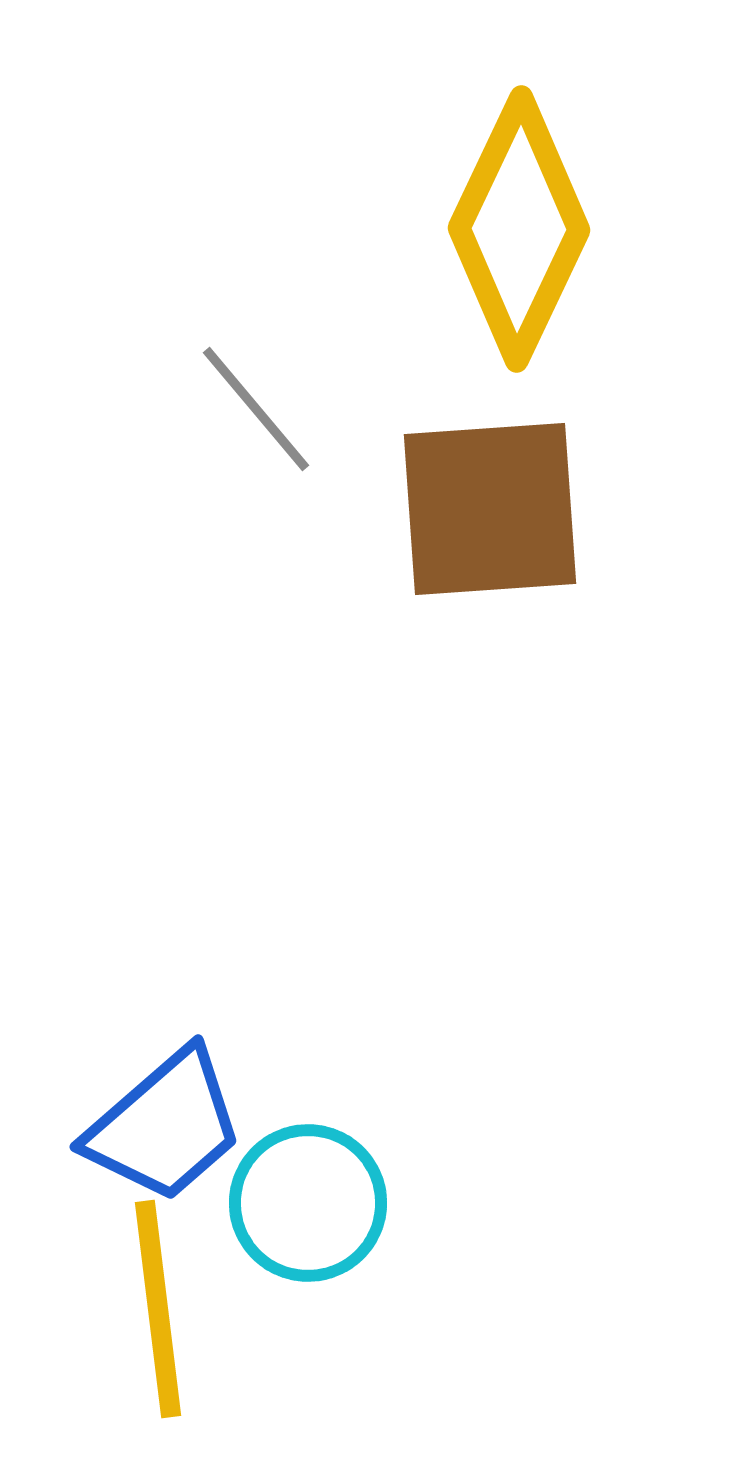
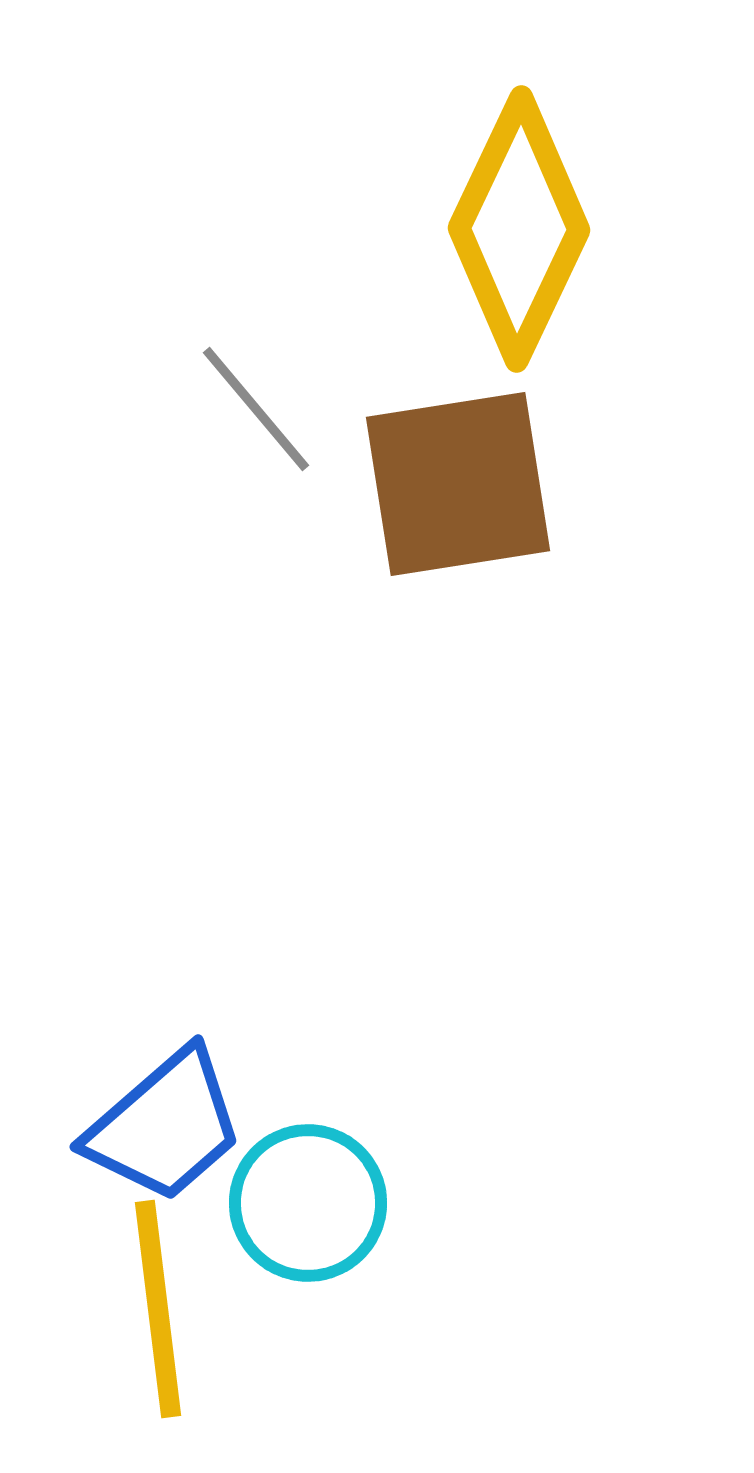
brown square: moved 32 px left, 25 px up; rotated 5 degrees counterclockwise
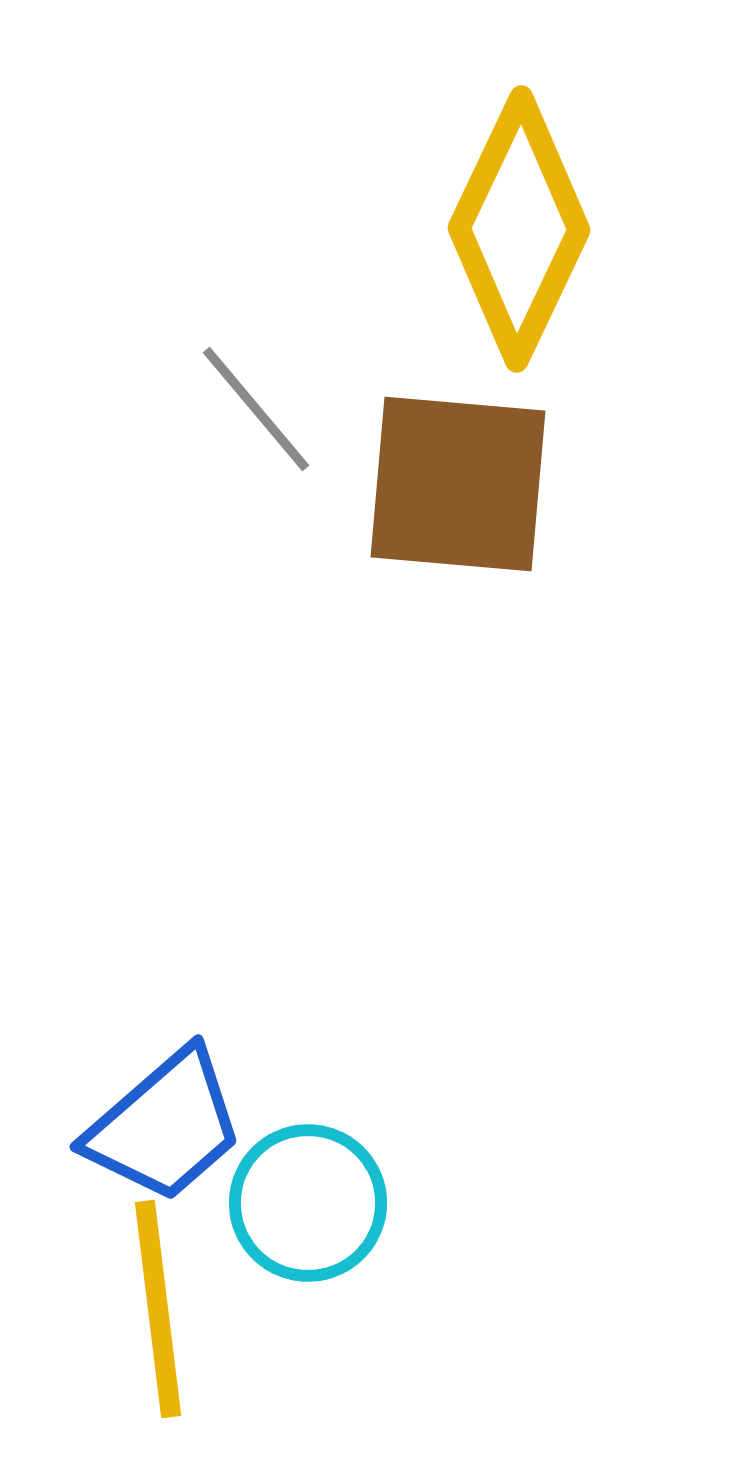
brown square: rotated 14 degrees clockwise
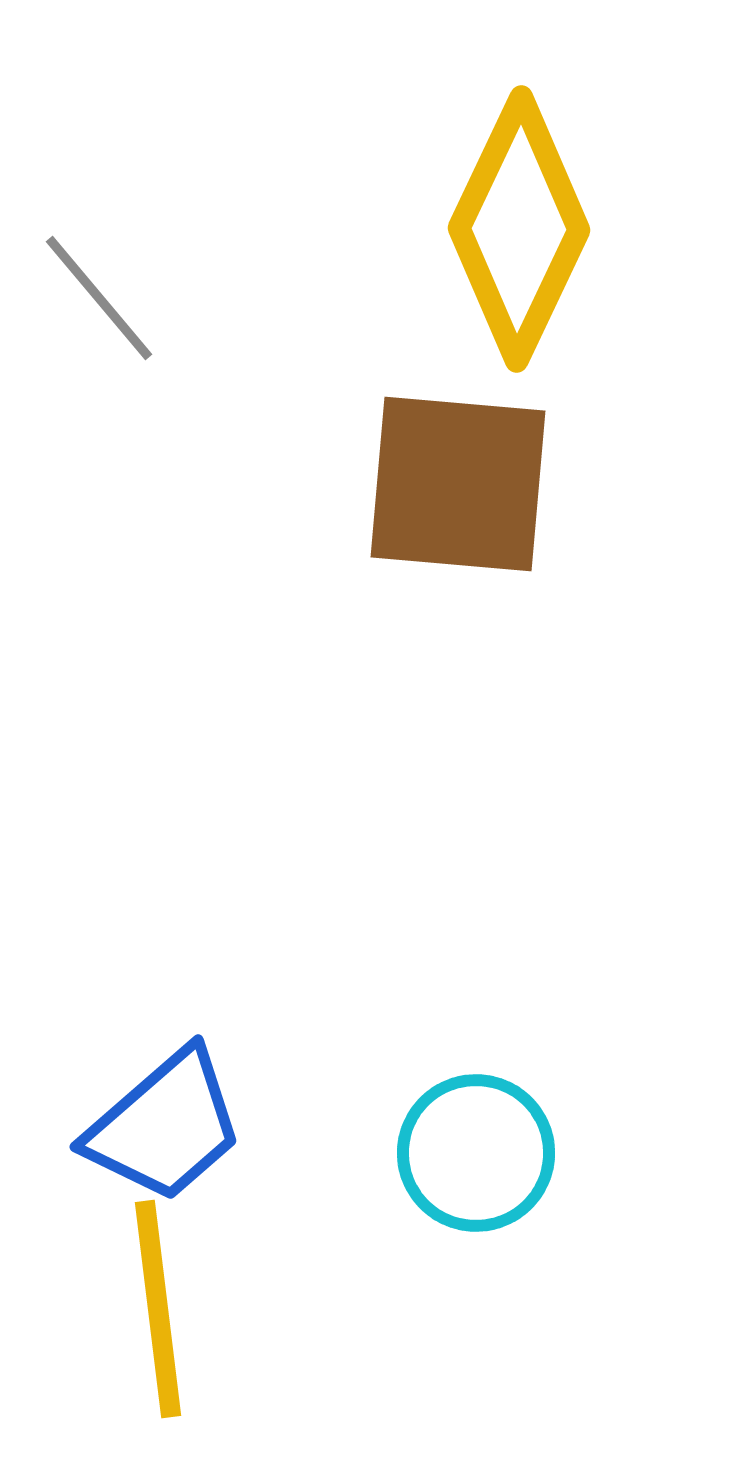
gray line: moved 157 px left, 111 px up
cyan circle: moved 168 px right, 50 px up
